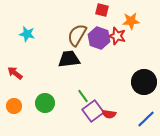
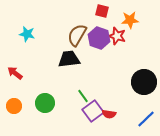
red square: moved 1 px down
orange star: moved 1 px left, 1 px up
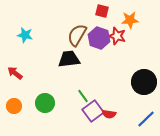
cyan star: moved 2 px left, 1 px down
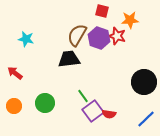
cyan star: moved 1 px right, 4 px down
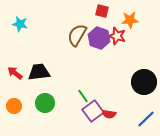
cyan star: moved 6 px left, 15 px up
black trapezoid: moved 30 px left, 13 px down
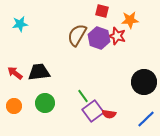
cyan star: rotated 21 degrees counterclockwise
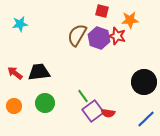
red semicircle: moved 1 px left, 1 px up
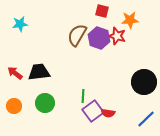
green line: rotated 40 degrees clockwise
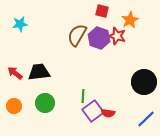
orange star: rotated 24 degrees counterclockwise
